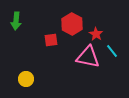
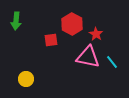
cyan line: moved 11 px down
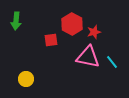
red star: moved 2 px left, 2 px up; rotated 24 degrees clockwise
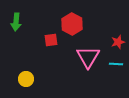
green arrow: moved 1 px down
red star: moved 24 px right, 10 px down
pink triangle: rotated 50 degrees clockwise
cyan line: moved 4 px right, 2 px down; rotated 48 degrees counterclockwise
